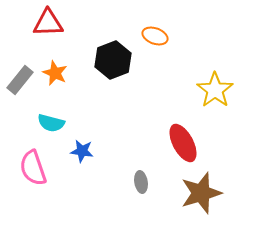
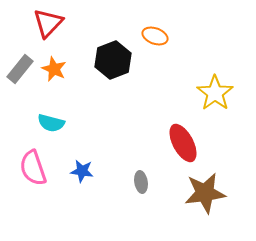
red triangle: rotated 44 degrees counterclockwise
orange star: moved 1 px left, 4 px up
gray rectangle: moved 11 px up
yellow star: moved 3 px down
blue star: moved 20 px down
brown star: moved 4 px right; rotated 9 degrees clockwise
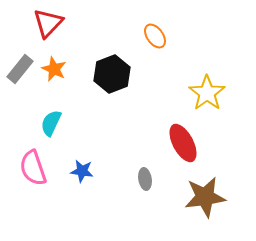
orange ellipse: rotated 35 degrees clockwise
black hexagon: moved 1 px left, 14 px down
yellow star: moved 8 px left
cyan semicircle: rotated 100 degrees clockwise
gray ellipse: moved 4 px right, 3 px up
brown star: moved 4 px down
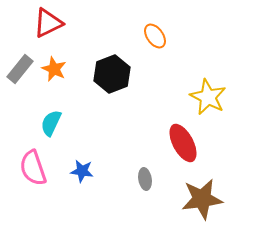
red triangle: rotated 20 degrees clockwise
yellow star: moved 1 px right, 4 px down; rotated 9 degrees counterclockwise
brown star: moved 3 px left, 2 px down
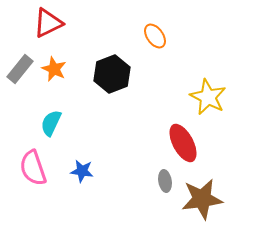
gray ellipse: moved 20 px right, 2 px down
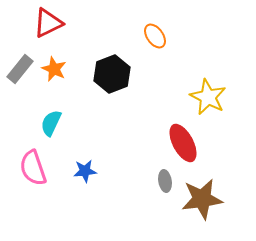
blue star: moved 3 px right; rotated 15 degrees counterclockwise
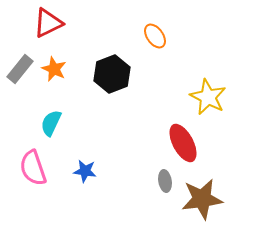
blue star: rotated 15 degrees clockwise
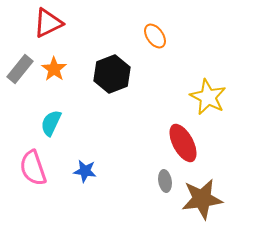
orange star: rotated 10 degrees clockwise
